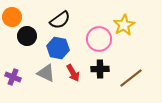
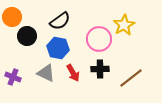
black semicircle: moved 1 px down
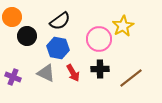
yellow star: moved 1 px left, 1 px down
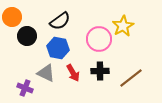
black cross: moved 2 px down
purple cross: moved 12 px right, 11 px down
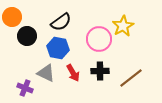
black semicircle: moved 1 px right, 1 px down
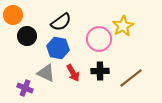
orange circle: moved 1 px right, 2 px up
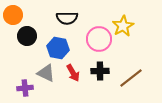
black semicircle: moved 6 px right, 4 px up; rotated 35 degrees clockwise
purple cross: rotated 28 degrees counterclockwise
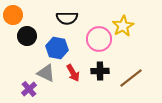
blue hexagon: moved 1 px left
purple cross: moved 4 px right, 1 px down; rotated 35 degrees counterclockwise
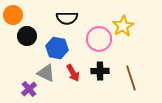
brown line: rotated 70 degrees counterclockwise
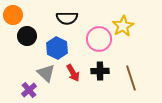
blue hexagon: rotated 15 degrees clockwise
gray triangle: rotated 18 degrees clockwise
purple cross: moved 1 px down
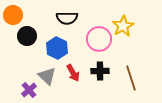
gray triangle: moved 1 px right, 3 px down
